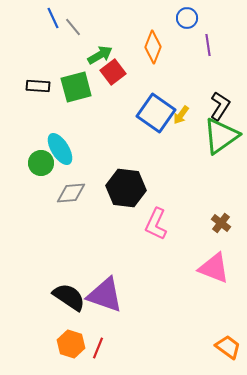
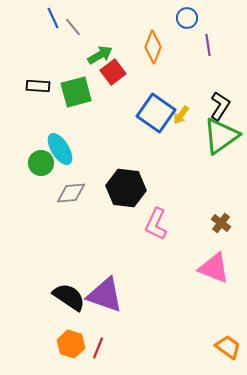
green square: moved 5 px down
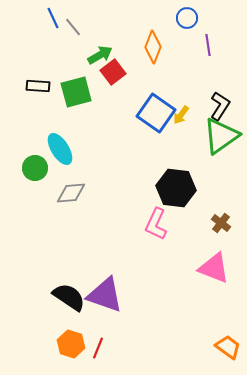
green circle: moved 6 px left, 5 px down
black hexagon: moved 50 px right
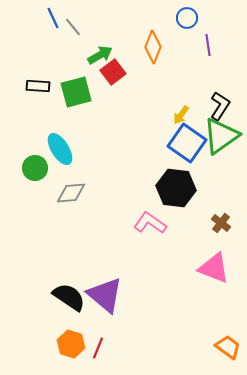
blue square: moved 31 px right, 30 px down
pink L-shape: moved 6 px left, 1 px up; rotated 100 degrees clockwise
purple triangle: rotated 21 degrees clockwise
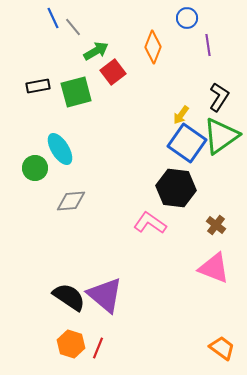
green arrow: moved 4 px left, 4 px up
black rectangle: rotated 15 degrees counterclockwise
black L-shape: moved 1 px left, 9 px up
gray diamond: moved 8 px down
brown cross: moved 5 px left, 2 px down
orange trapezoid: moved 6 px left, 1 px down
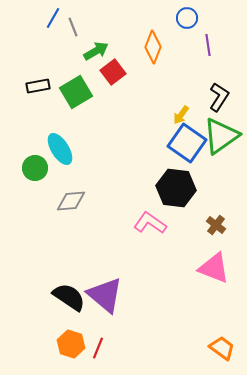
blue line: rotated 55 degrees clockwise
gray line: rotated 18 degrees clockwise
green square: rotated 16 degrees counterclockwise
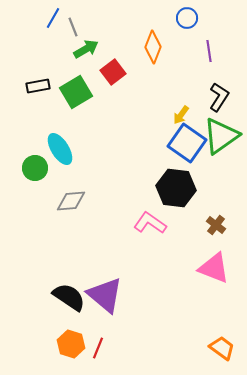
purple line: moved 1 px right, 6 px down
green arrow: moved 10 px left, 2 px up
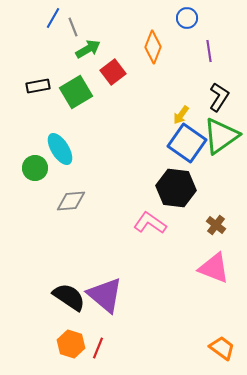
green arrow: moved 2 px right
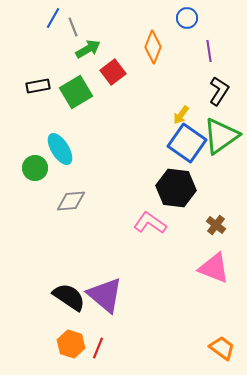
black L-shape: moved 6 px up
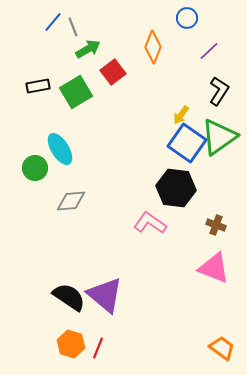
blue line: moved 4 px down; rotated 10 degrees clockwise
purple line: rotated 55 degrees clockwise
green triangle: moved 2 px left, 1 px down
brown cross: rotated 18 degrees counterclockwise
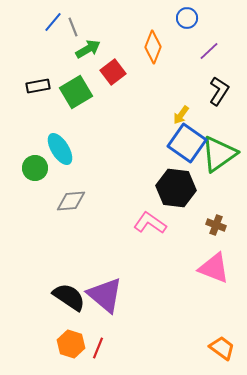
green triangle: moved 17 px down
